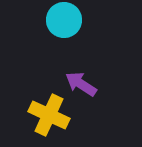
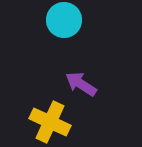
yellow cross: moved 1 px right, 7 px down
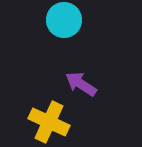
yellow cross: moved 1 px left
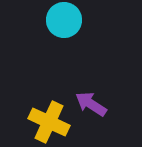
purple arrow: moved 10 px right, 20 px down
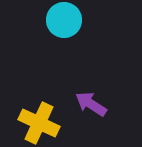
yellow cross: moved 10 px left, 1 px down
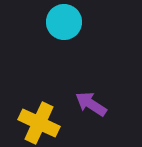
cyan circle: moved 2 px down
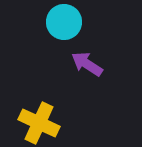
purple arrow: moved 4 px left, 40 px up
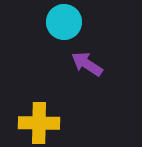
yellow cross: rotated 24 degrees counterclockwise
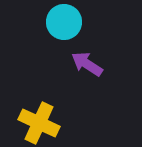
yellow cross: rotated 24 degrees clockwise
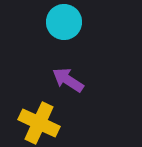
purple arrow: moved 19 px left, 16 px down
